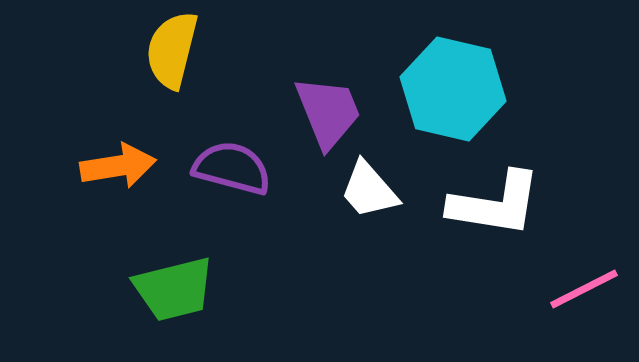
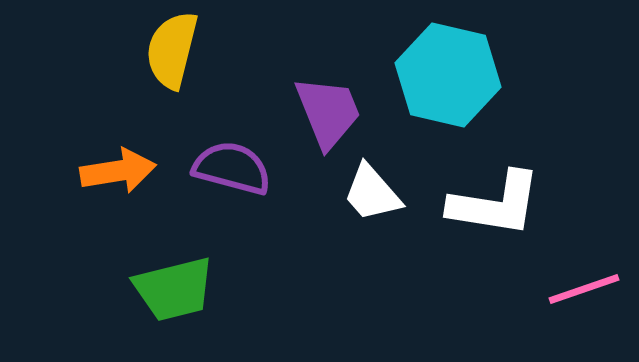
cyan hexagon: moved 5 px left, 14 px up
orange arrow: moved 5 px down
white trapezoid: moved 3 px right, 3 px down
pink line: rotated 8 degrees clockwise
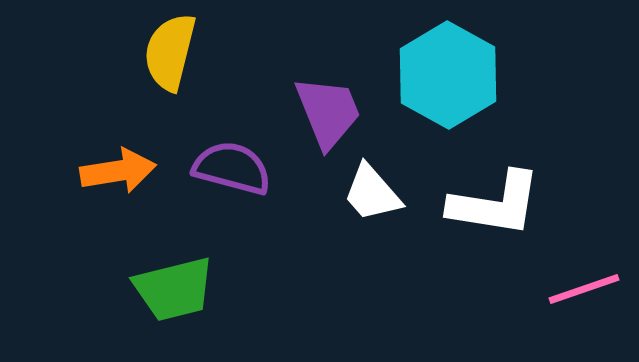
yellow semicircle: moved 2 px left, 2 px down
cyan hexagon: rotated 16 degrees clockwise
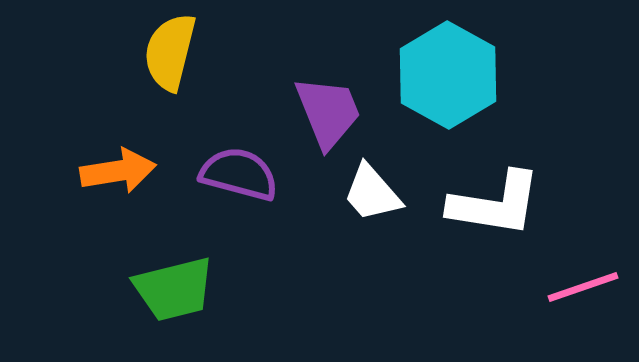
purple semicircle: moved 7 px right, 6 px down
pink line: moved 1 px left, 2 px up
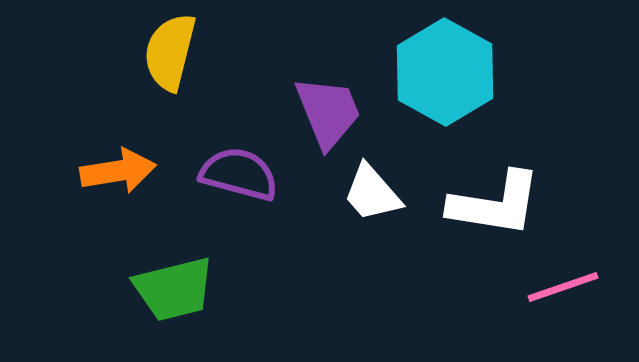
cyan hexagon: moved 3 px left, 3 px up
pink line: moved 20 px left
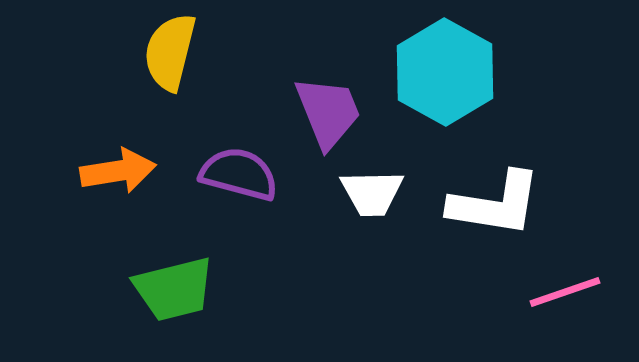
white trapezoid: rotated 50 degrees counterclockwise
pink line: moved 2 px right, 5 px down
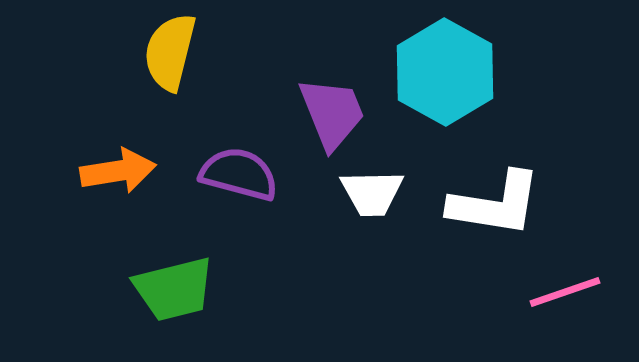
purple trapezoid: moved 4 px right, 1 px down
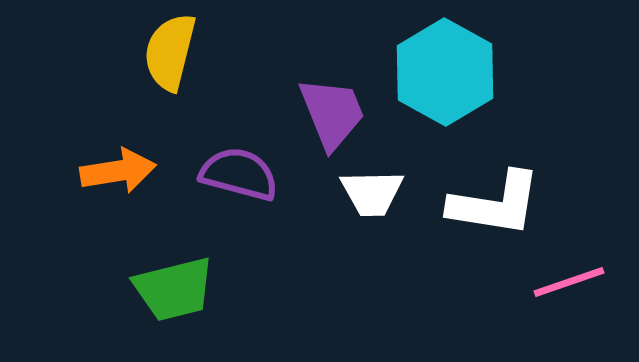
pink line: moved 4 px right, 10 px up
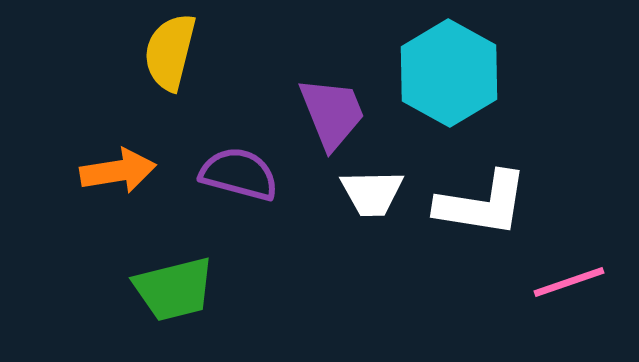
cyan hexagon: moved 4 px right, 1 px down
white L-shape: moved 13 px left
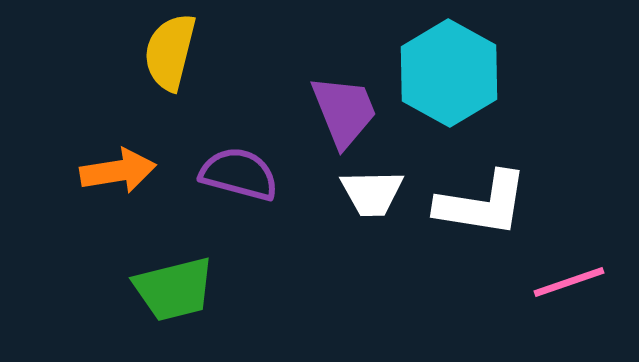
purple trapezoid: moved 12 px right, 2 px up
